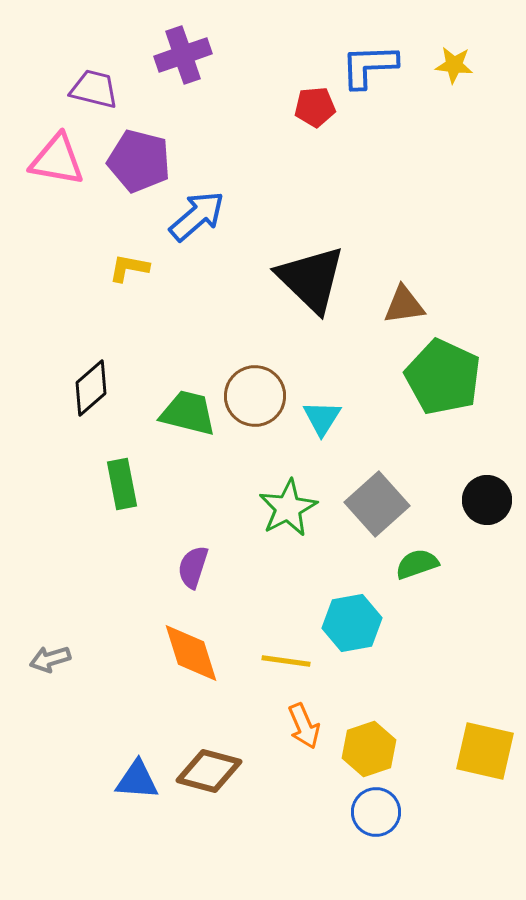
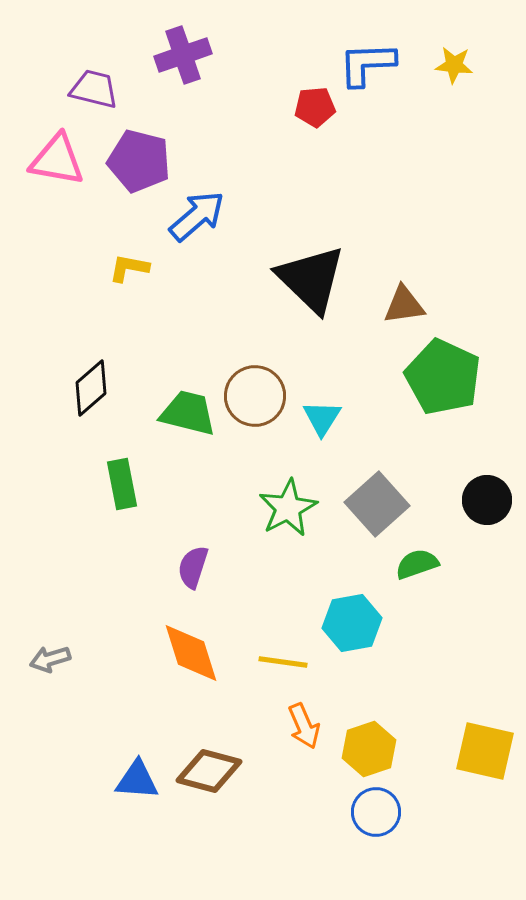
blue L-shape: moved 2 px left, 2 px up
yellow line: moved 3 px left, 1 px down
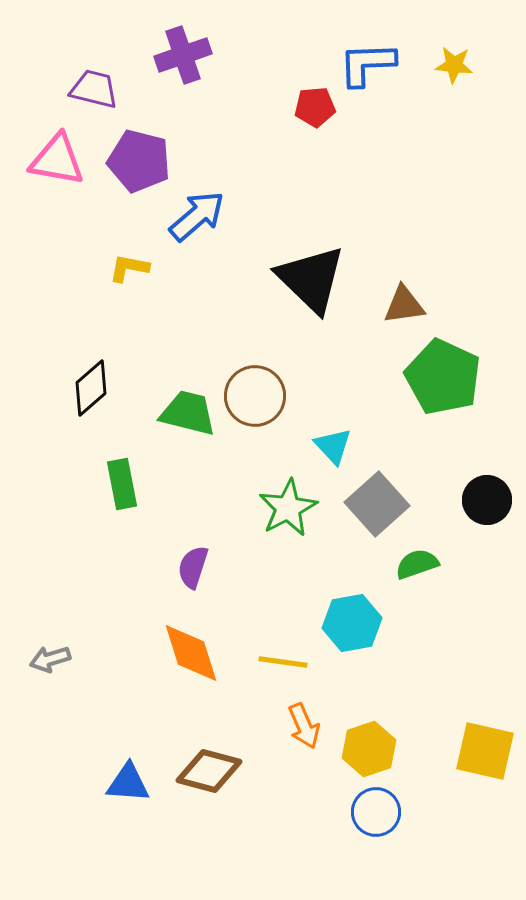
cyan triangle: moved 11 px right, 28 px down; rotated 15 degrees counterclockwise
blue triangle: moved 9 px left, 3 px down
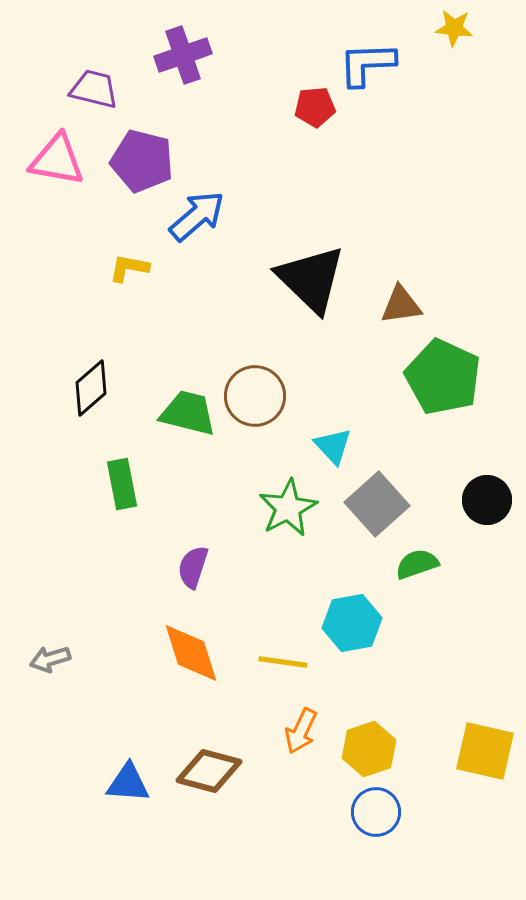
yellow star: moved 37 px up
purple pentagon: moved 3 px right
brown triangle: moved 3 px left
orange arrow: moved 3 px left, 5 px down; rotated 48 degrees clockwise
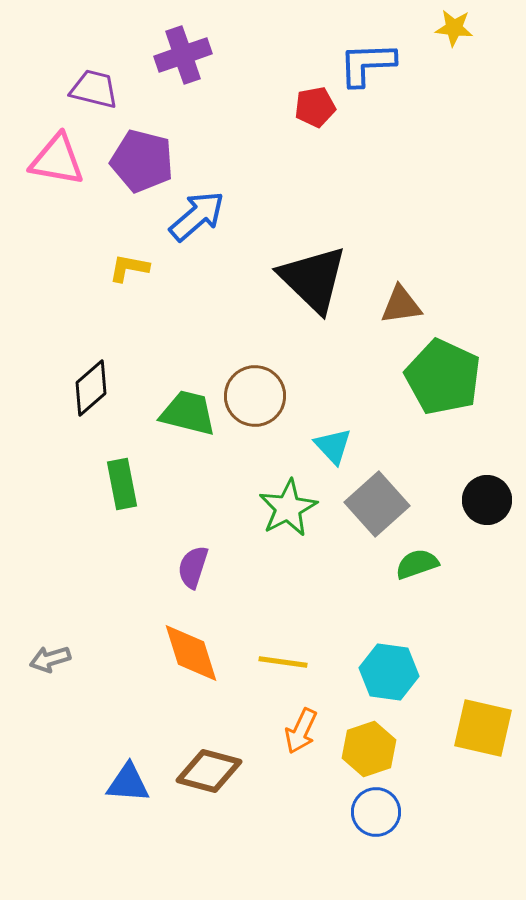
red pentagon: rotated 6 degrees counterclockwise
black triangle: moved 2 px right
cyan hexagon: moved 37 px right, 49 px down; rotated 18 degrees clockwise
yellow square: moved 2 px left, 23 px up
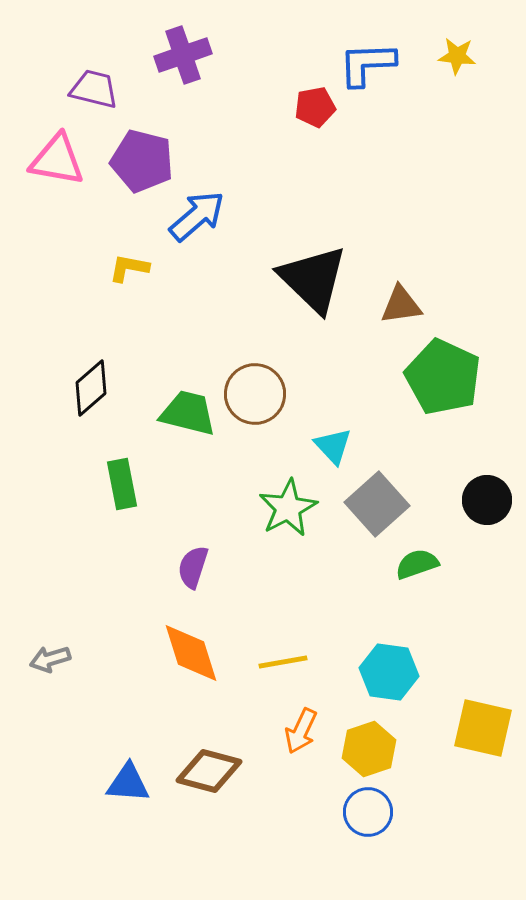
yellow star: moved 3 px right, 28 px down
brown circle: moved 2 px up
yellow line: rotated 18 degrees counterclockwise
blue circle: moved 8 px left
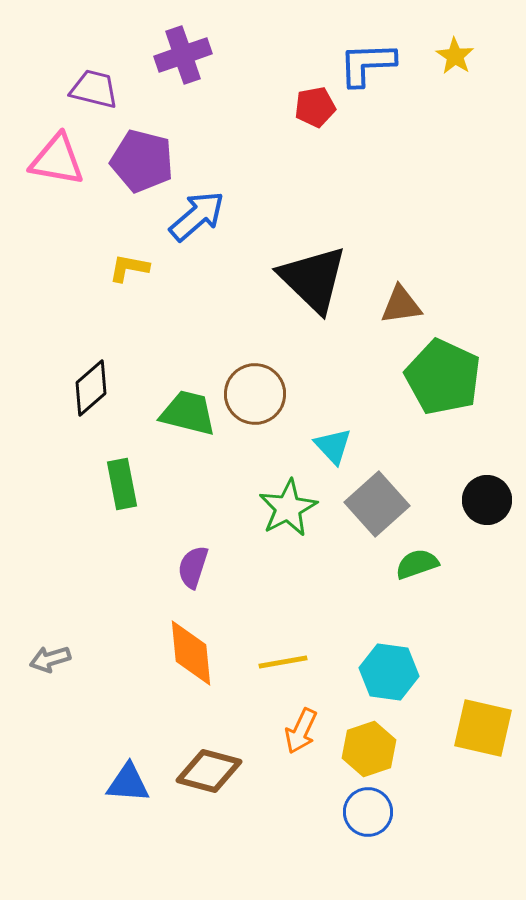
yellow star: moved 2 px left; rotated 27 degrees clockwise
orange diamond: rotated 12 degrees clockwise
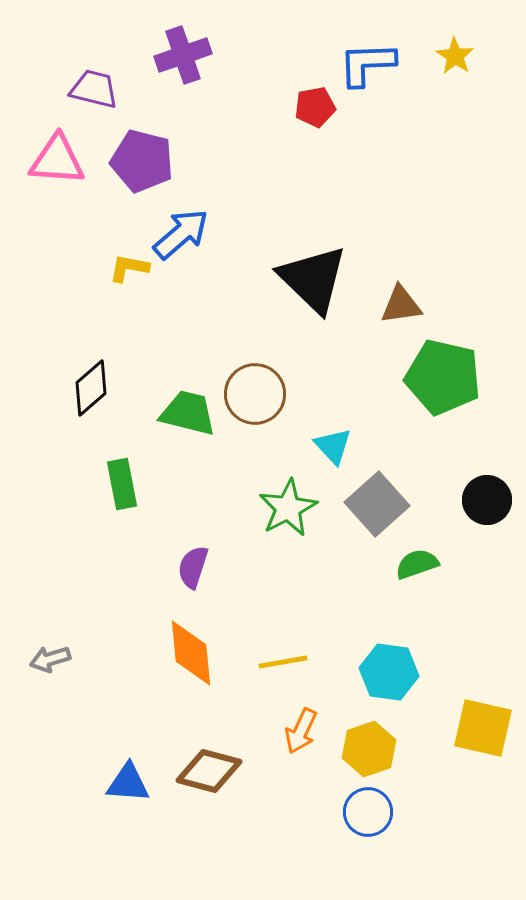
pink triangle: rotated 6 degrees counterclockwise
blue arrow: moved 16 px left, 18 px down
green pentagon: rotated 12 degrees counterclockwise
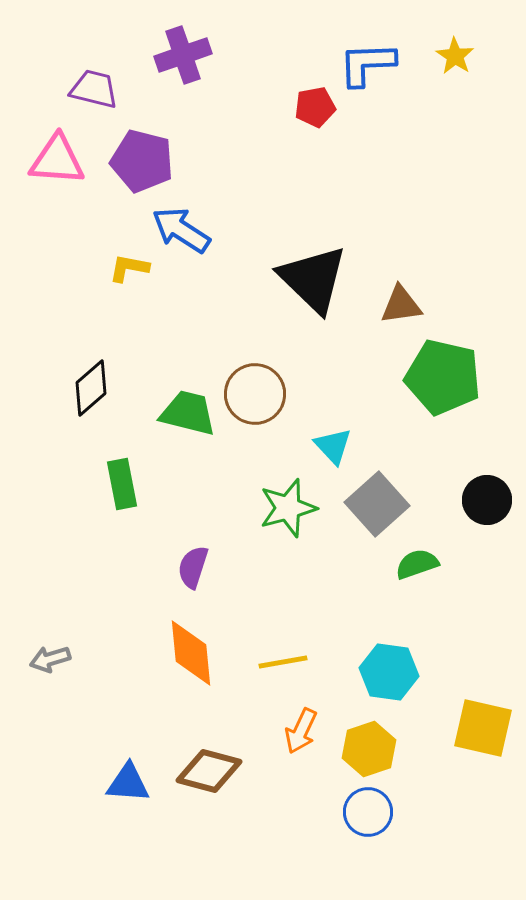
blue arrow: moved 4 px up; rotated 106 degrees counterclockwise
green star: rotated 12 degrees clockwise
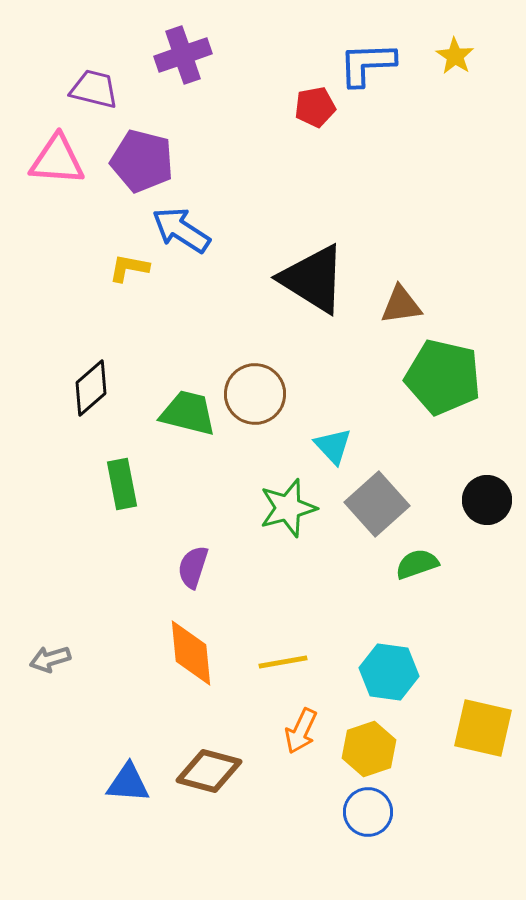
black triangle: rotated 12 degrees counterclockwise
